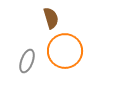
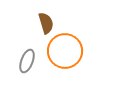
brown semicircle: moved 5 px left, 5 px down
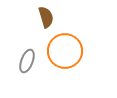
brown semicircle: moved 6 px up
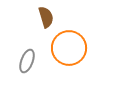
orange circle: moved 4 px right, 3 px up
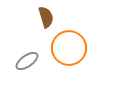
gray ellipse: rotated 35 degrees clockwise
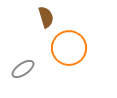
gray ellipse: moved 4 px left, 8 px down
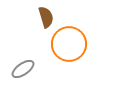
orange circle: moved 4 px up
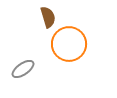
brown semicircle: moved 2 px right
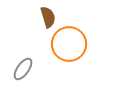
gray ellipse: rotated 20 degrees counterclockwise
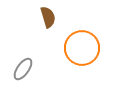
orange circle: moved 13 px right, 4 px down
